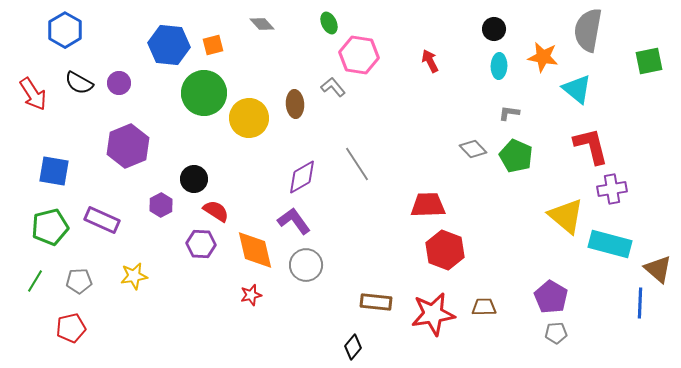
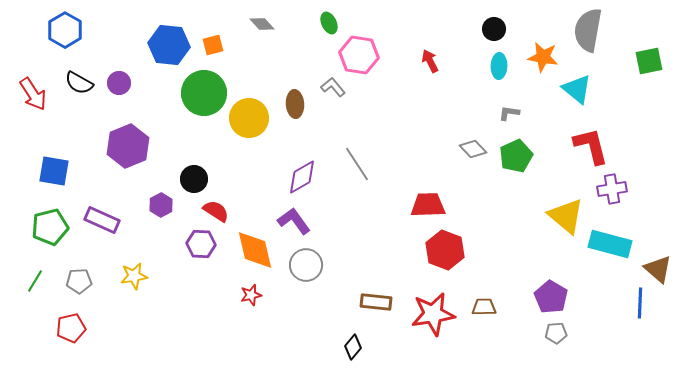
green pentagon at (516, 156): rotated 24 degrees clockwise
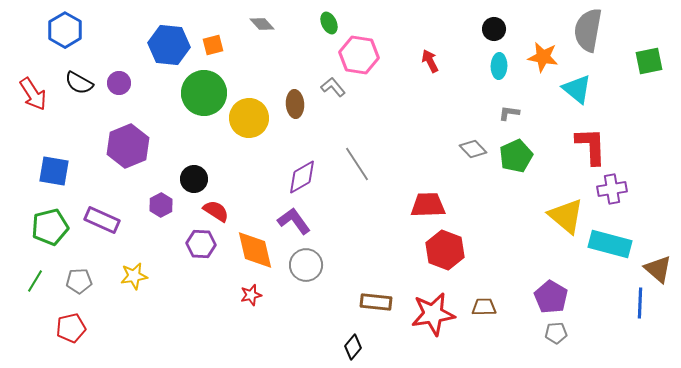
red L-shape at (591, 146): rotated 12 degrees clockwise
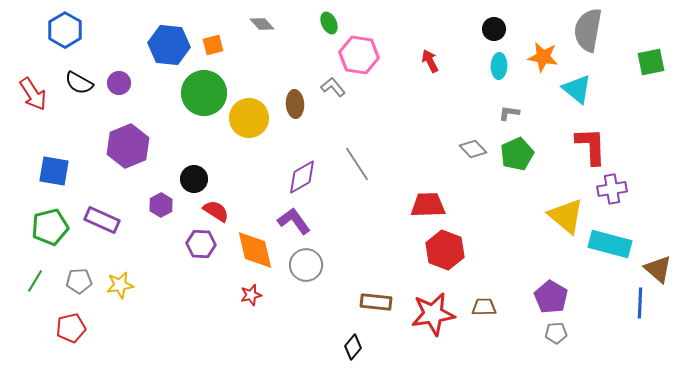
green square at (649, 61): moved 2 px right, 1 px down
green pentagon at (516, 156): moved 1 px right, 2 px up
yellow star at (134, 276): moved 14 px left, 9 px down
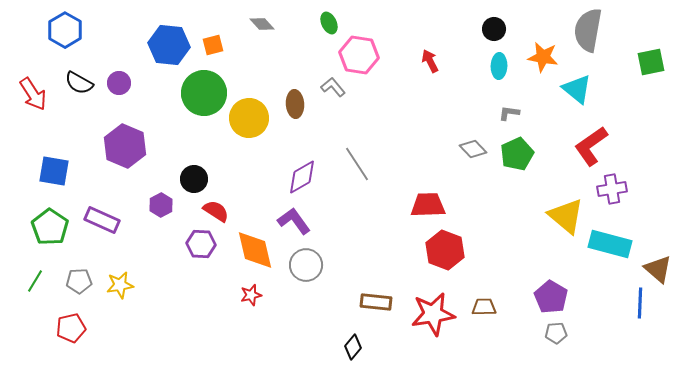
purple hexagon at (128, 146): moved 3 px left; rotated 15 degrees counterclockwise
red L-shape at (591, 146): rotated 123 degrees counterclockwise
green pentagon at (50, 227): rotated 24 degrees counterclockwise
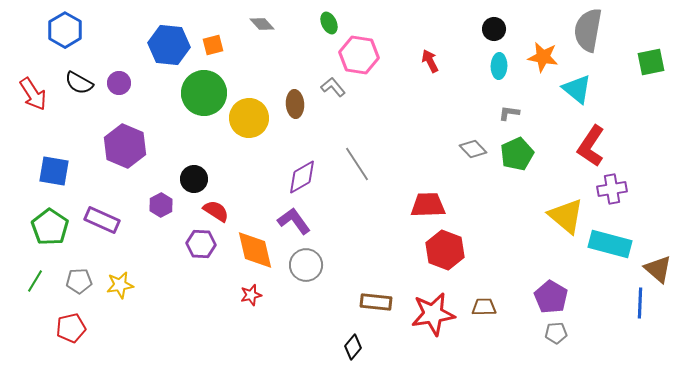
red L-shape at (591, 146): rotated 21 degrees counterclockwise
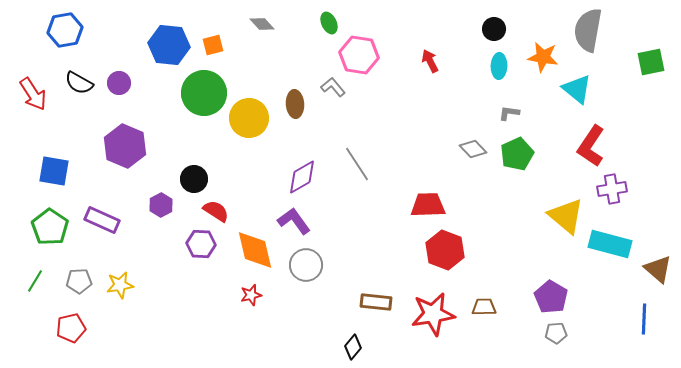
blue hexagon at (65, 30): rotated 20 degrees clockwise
blue line at (640, 303): moved 4 px right, 16 px down
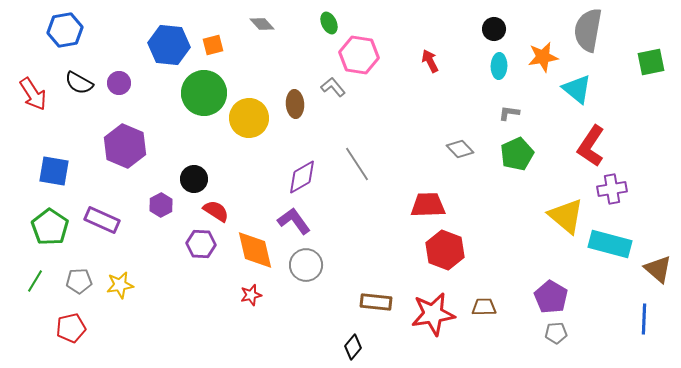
orange star at (543, 57): rotated 20 degrees counterclockwise
gray diamond at (473, 149): moved 13 px left
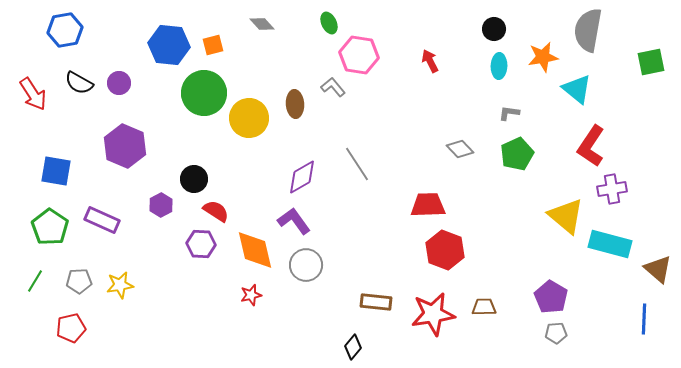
blue square at (54, 171): moved 2 px right
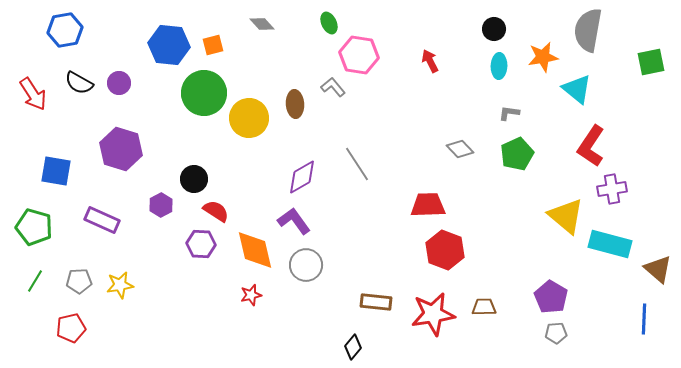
purple hexagon at (125, 146): moved 4 px left, 3 px down; rotated 6 degrees counterclockwise
green pentagon at (50, 227): moved 16 px left; rotated 18 degrees counterclockwise
